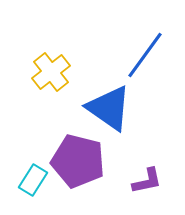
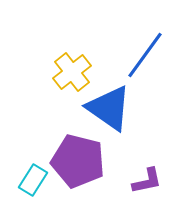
yellow cross: moved 21 px right
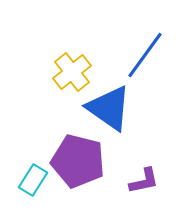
purple L-shape: moved 3 px left
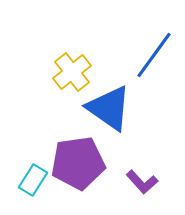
blue line: moved 9 px right
purple pentagon: moved 2 px down; rotated 22 degrees counterclockwise
purple L-shape: moved 2 px left, 1 px down; rotated 60 degrees clockwise
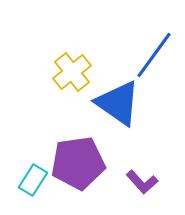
blue triangle: moved 9 px right, 5 px up
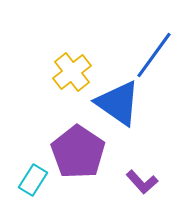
purple pentagon: moved 11 px up; rotated 30 degrees counterclockwise
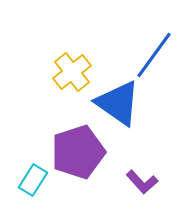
purple pentagon: rotated 20 degrees clockwise
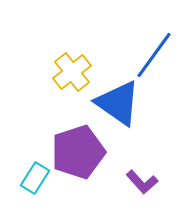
cyan rectangle: moved 2 px right, 2 px up
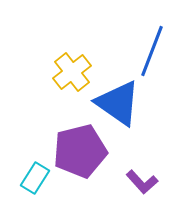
blue line: moved 2 px left, 4 px up; rotated 15 degrees counterclockwise
purple pentagon: moved 2 px right, 1 px up; rotated 4 degrees clockwise
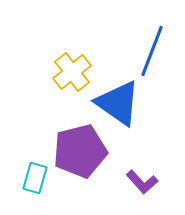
cyan rectangle: rotated 16 degrees counterclockwise
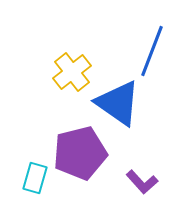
purple pentagon: moved 2 px down
